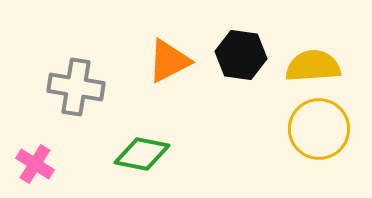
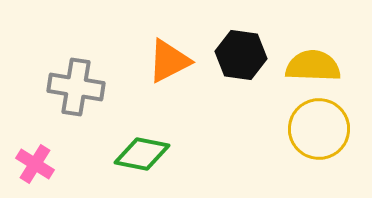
yellow semicircle: rotated 6 degrees clockwise
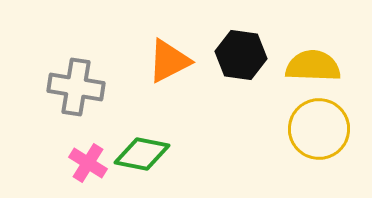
pink cross: moved 53 px right, 1 px up
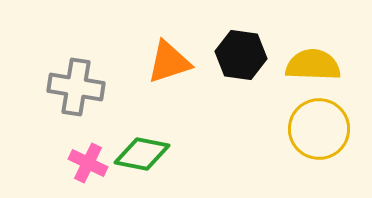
orange triangle: moved 1 px down; rotated 9 degrees clockwise
yellow semicircle: moved 1 px up
pink cross: rotated 6 degrees counterclockwise
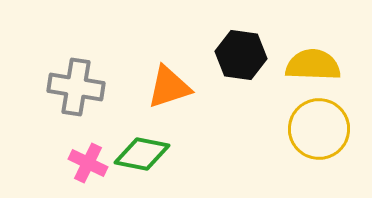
orange triangle: moved 25 px down
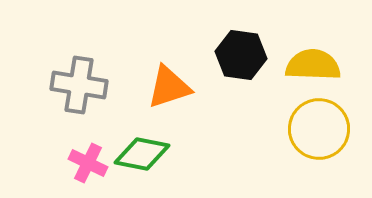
gray cross: moved 3 px right, 2 px up
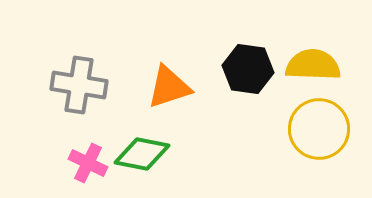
black hexagon: moved 7 px right, 14 px down
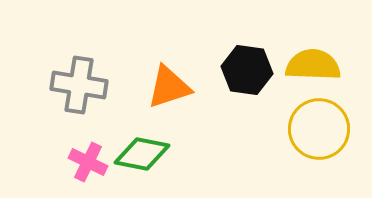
black hexagon: moved 1 px left, 1 px down
pink cross: moved 1 px up
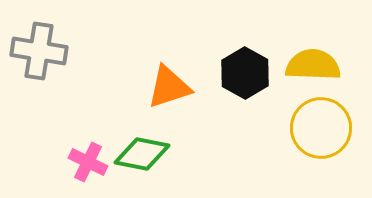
black hexagon: moved 2 px left, 3 px down; rotated 21 degrees clockwise
gray cross: moved 40 px left, 34 px up
yellow circle: moved 2 px right, 1 px up
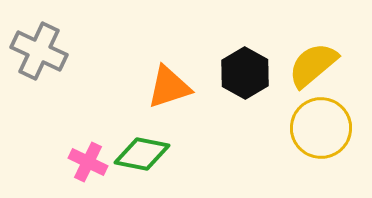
gray cross: rotated 16 degrees clockwise
yellow semicircle: rotated 42 degrees counterclockwise
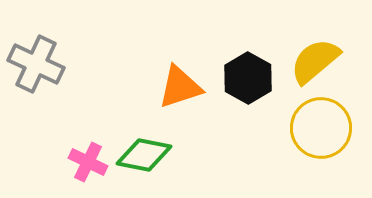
gray cross: moved 3 px left, 13 px down
yellow semicircle: moved 2 px right, 4 px up
black hexagon: moved 3 px right, 5 px down
orange triangle: moved 11 px right
green diamond: moved 2 px right, 1 px down
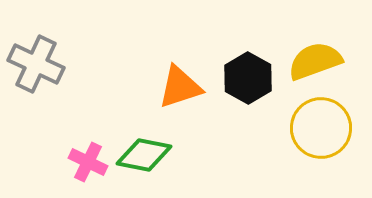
yellow semicircle: rotated 20 degrees clockwise
